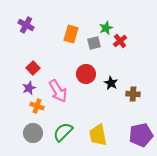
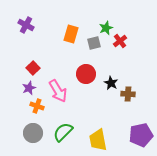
brown cross: moved 5 px left
yellow trapezoid: moved 5 px down
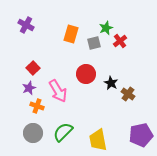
brown cross: rotated 32 degrees clockwise
